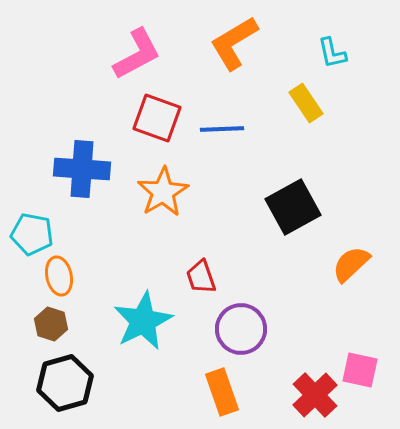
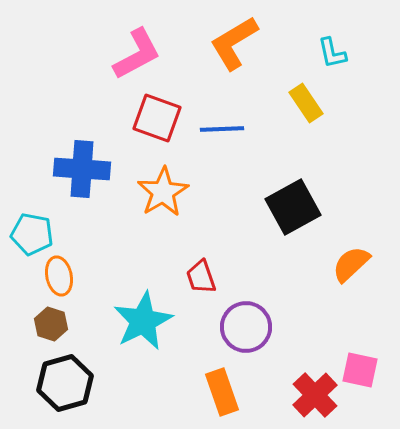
purple circle: moved 5 px right, 2 px up
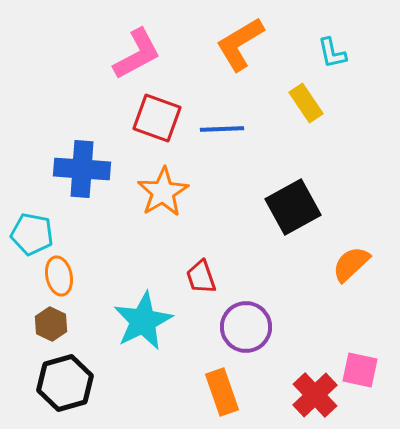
orange L-shape: moved 6 px right, 1 px down
brown hexagon: rotated 8 degrees clockwise
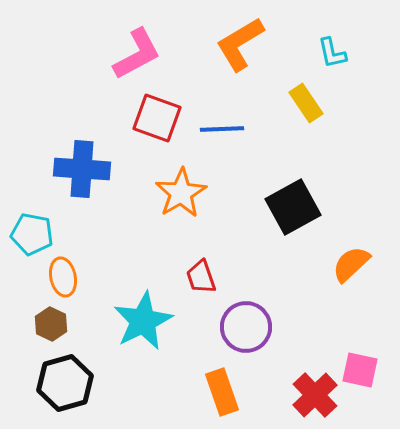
orange star: moved 18 px right, 1 px down
orange ellipse: moved 4 px right, 1 px down
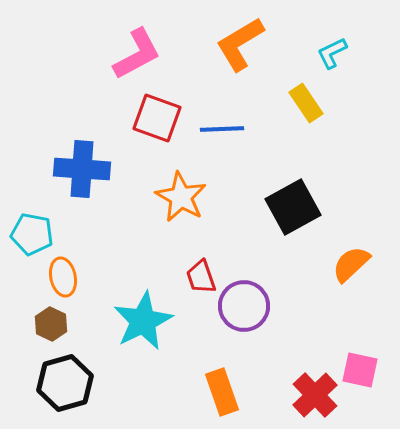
cyan L-shape: rotated 76 degrees clockwise
orange star: moved 4 px down; rotated 12 degrees counterclockwise
purple circle: moved 2 px left, 21 px up
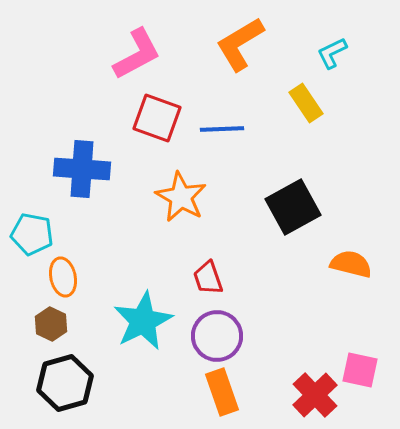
orange semicircle: rotated 57 degrees clockwise
red trapezoid: moved 7 px right, 1 px down
purple circle: moved 27 px left, 30 px down
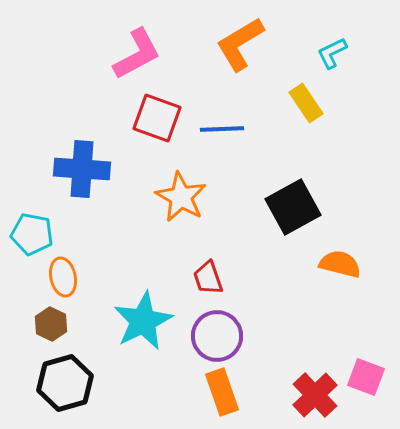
orange semicircle: moved 11 px left
pink square: moved 6 px right, 7 px down; rotated 9 degrees clockwise
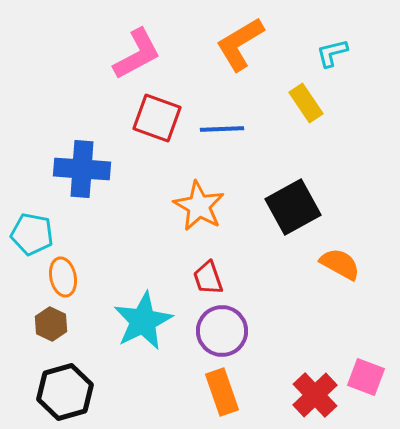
cyan L-shape: rotated 12 degrees clockwise
orange star: moved 18 px right, 9 px down
orange semicircle: rotated 15 degrees clockwise
purple circle: moved 5 px right, 5 px up
black hexagon: moved 9 px down
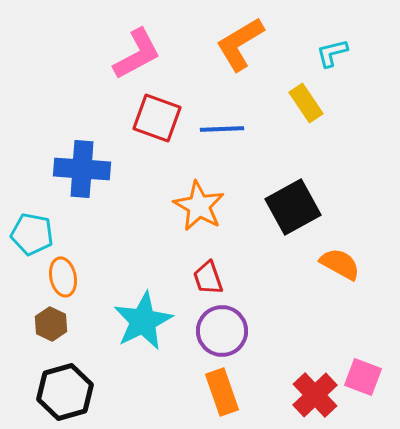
pink square: moved 3 px left
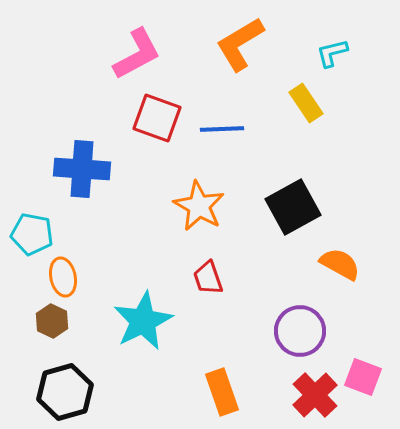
brown hexagon: moved 1 px right, 3 px up
purple circle: moved 78 px right
